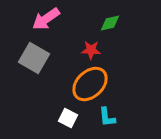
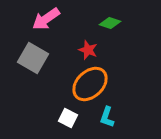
green diamond: rotated 30 degrees clockwise
red star: moved 3 px left; rotated 18 degrees clockwise
gray square: moved 1 px left
cyan L-shape: rotated 25 degrees clockwise
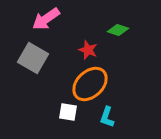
green diamond: moved 8 px right, 7 px down
white square: moved 6 px up; rotated 18 degrees counterclockwise
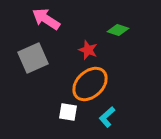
pink arrow: rotated 68 degrees clockwise
gray square: rotated 36 degrees clockwise
cyan L-shape: rotated 30 degrees clockwise
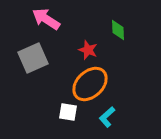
green diamond: rotated 70 degrees clockwise
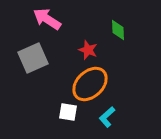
pink arrow: moved 1 px right
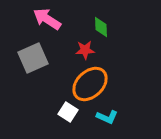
green diamond: moved 17 px left, 3 px up
red star: moved 3 px left; rotated 24 degrees counterclockwise
white square: rotated 24 degrees clockwise
cyan L-shape: rotated 115 degrees counterclockwise
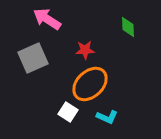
green diamond: moved 27 px right
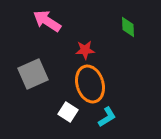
pink arrow: moved 2 px down
gray square: moved 16 px down
orange ellipse: rotated 63 degrees counterclockwise
cyan L-shape: rotated 55 degrees counterclockwise
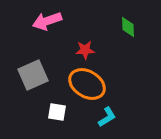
pink arrow: rotated 52 degrees counterclockwise
gray square: moved 1 px down
orange ellipse: moved 3 px left; rotated 42 degrees counterclockwise
white square: moved 11 px left; rotated 24 degrees counterclockwise
